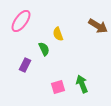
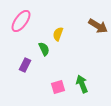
yellow semicircle: rotated 40 degrees clockwise
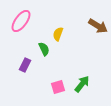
green arrow: rotated 60 degrees clockwise
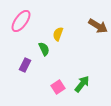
pink square: rotated 16 degrees counterclockwise
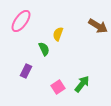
purple rectangle: moved 1 px right, 6 px down
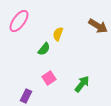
pink ellipse: moved 2 px left
green semicircle: rotated 64 degrees clockwise
purple rectangle: moved 25 px down
pink square: moved 9 px left, 9 px up
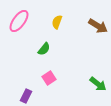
yellow semicircle: moved 1 px left, 12 px up
green arrow: moved 16 px right; rotated 90 degrees clockwise
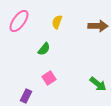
brown arrow: rotated 30 degrees counterclockwise
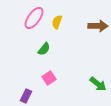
pink ellipse: moved 15 px right, 3 px up
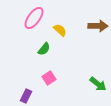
yellow semicircle: moved 3 px right, 8 px down; rotated 112 degrees clockwise
